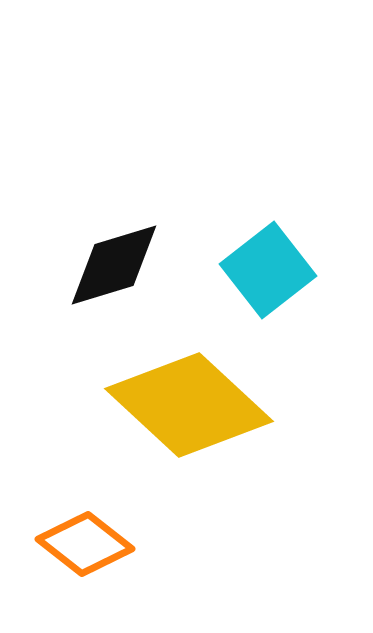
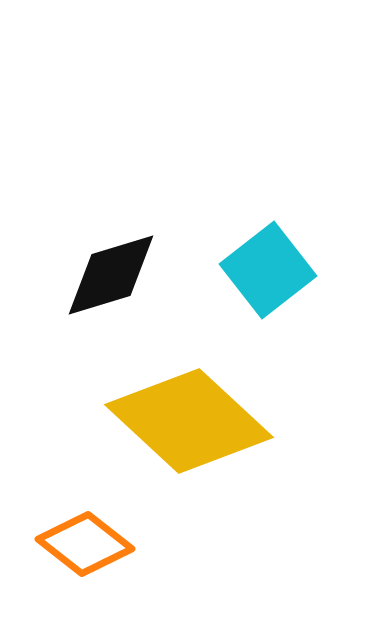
black diamond: moved 3 px left, 10 px down
yellow diamond: moved 16 px down
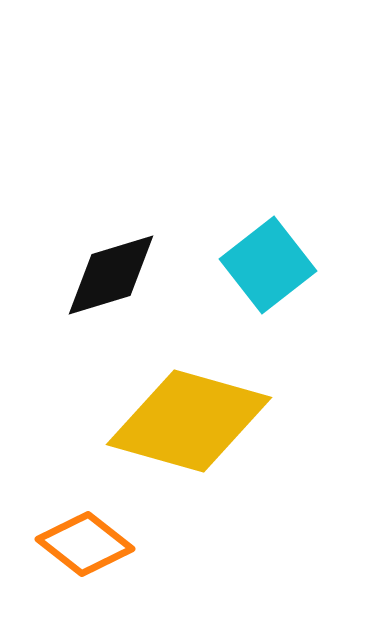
cyan square: moved 5 px up
yellow diamond: rotated 27 degrees counterclockwise
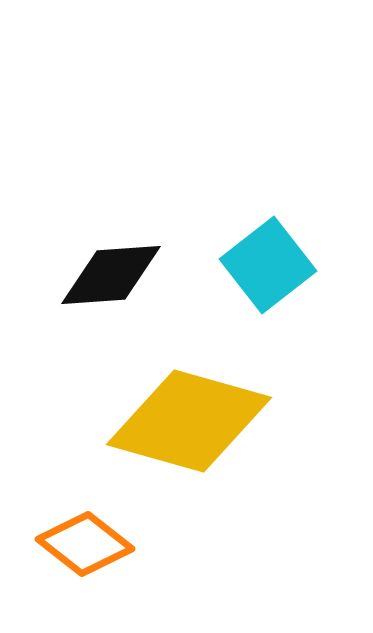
black diamond: rotated 13 degrees clockwise
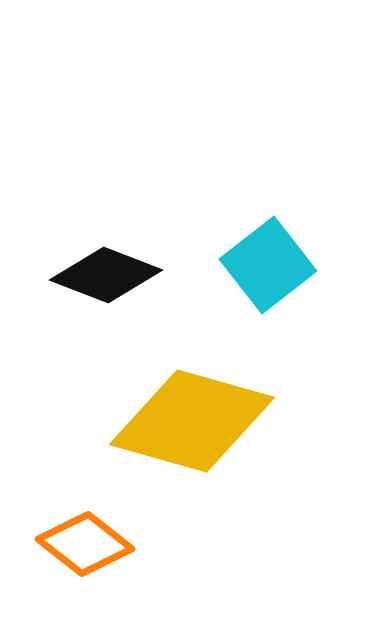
black diamond: moved 5 px left; rotated 25 degrees clockwise
yellow diamond: moved 3 px right
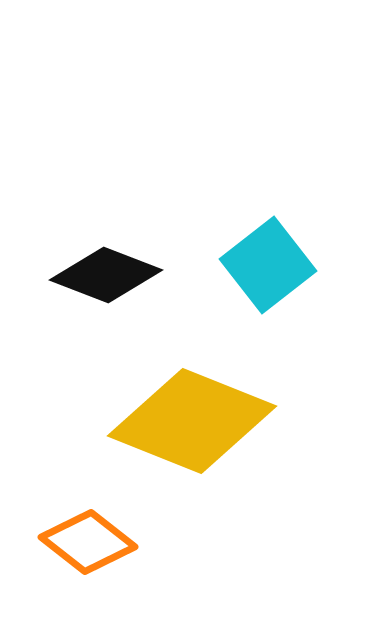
yellow diamond: rotated 6 degrees clockwise
orange diamond: moved 3 px right, 2 px up
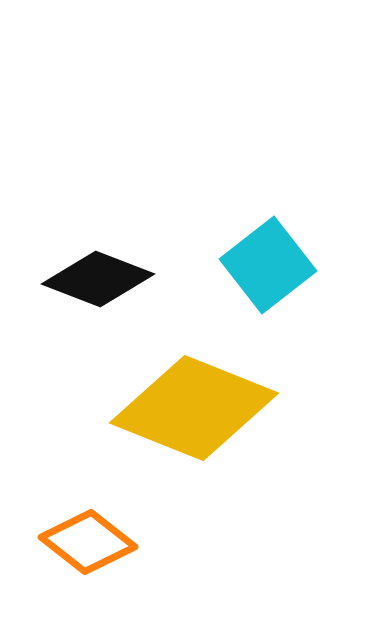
black diamond: moved 8 px left, 4 px down
yellow diamond: moved 2 px right, 13 px up
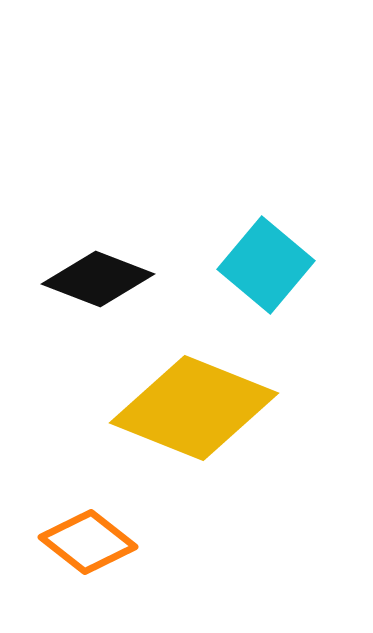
cyan square: moved 2 px left; rotated 12 degrees counterclockwise
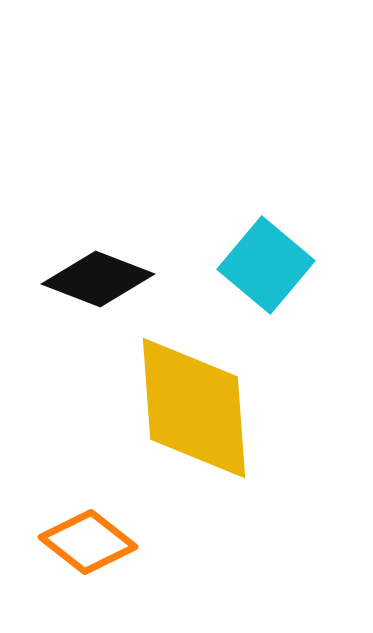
yellow diamond: rotated 64 degrees clockwise
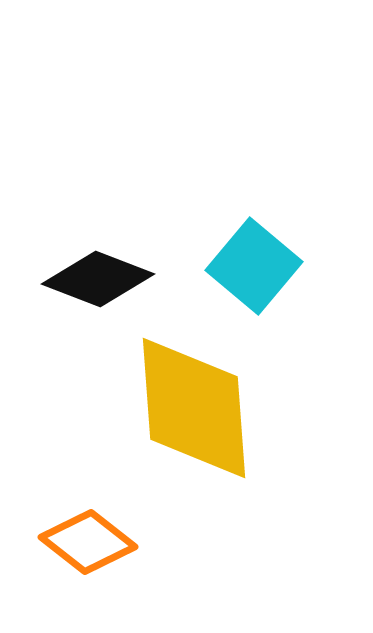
cyan square: moved 12 px left, 1 px down
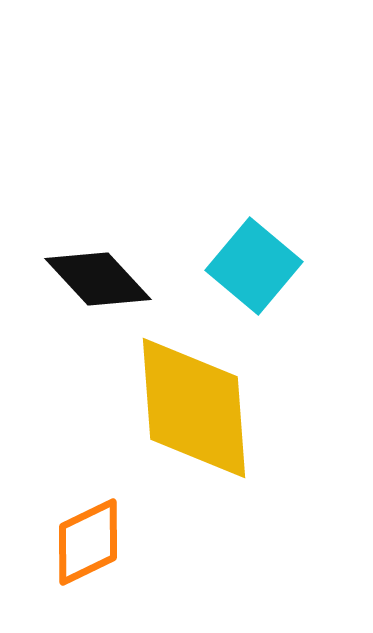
black diamond: rotated 26 degrees clockwise
orange diamond: rotated 64 degrees counterclockwise
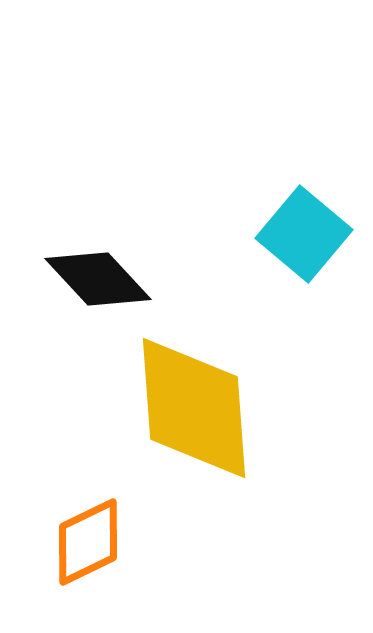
cyan square: moved 50 px right, 32 px up
